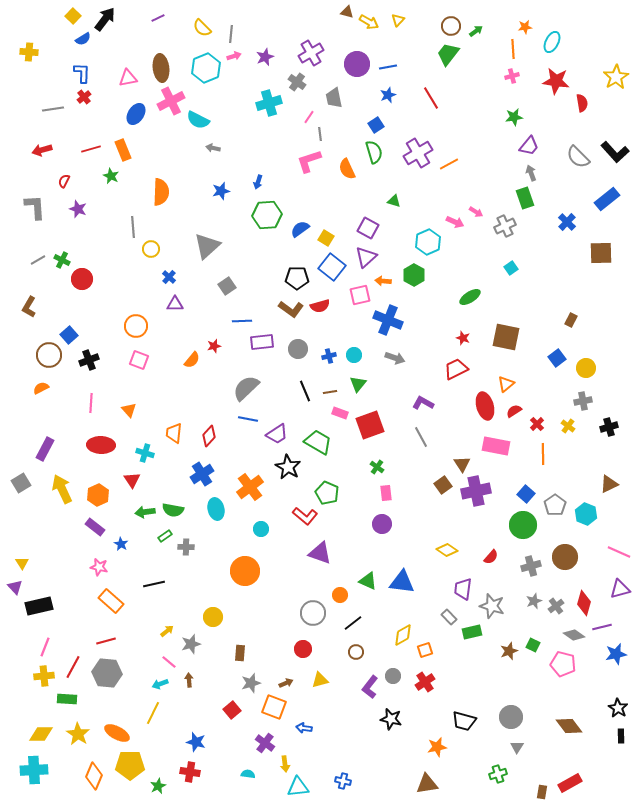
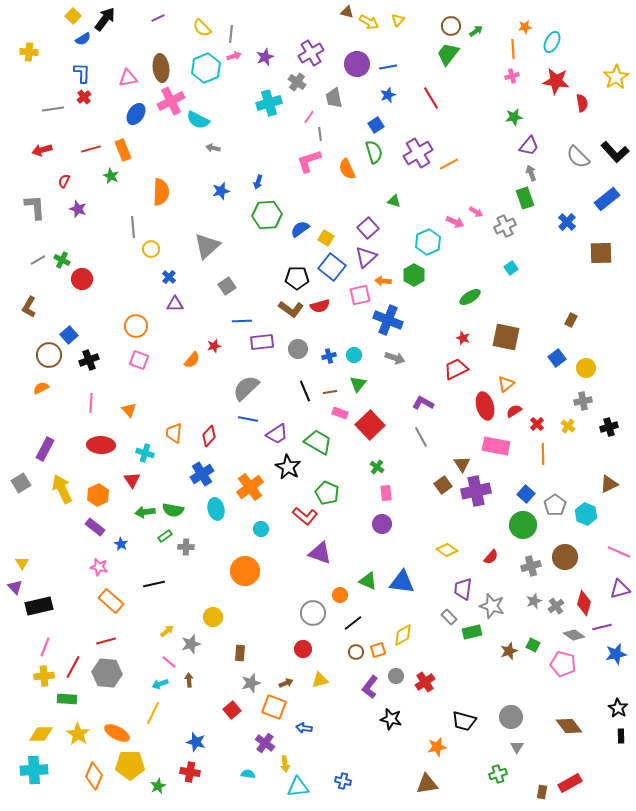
purple square at (368, 228): rotated 20 degrees clockwise
red square at (370, 425): rotated 24 degrees counterclockwise
orange square at (425, 650): moved 47 px left
gray circle at (393, 676): moved 3 px right
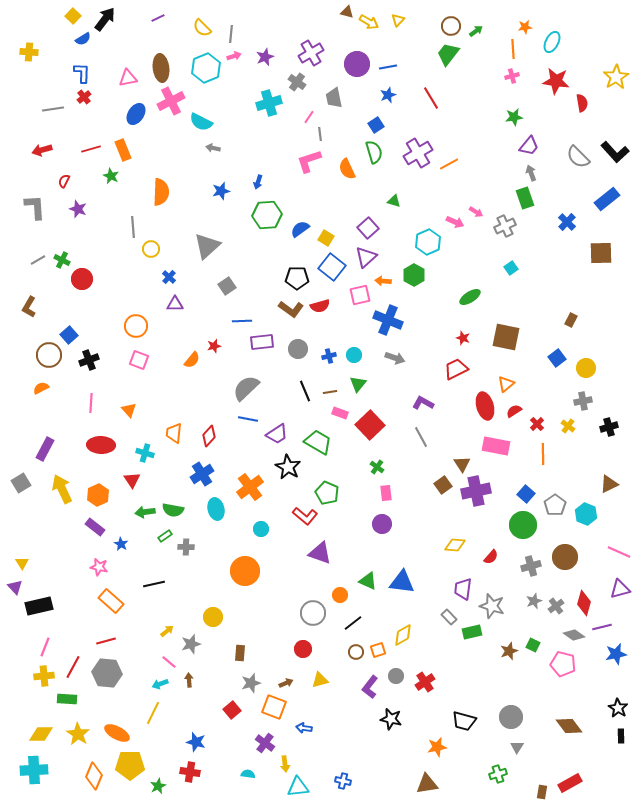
cyan semicircle at (198, 120): moved 3 px right, 2 px down
yellow diamond at (447, 550): moved 8 px right, 5 px up; rotated 30 degrees counterclockwise
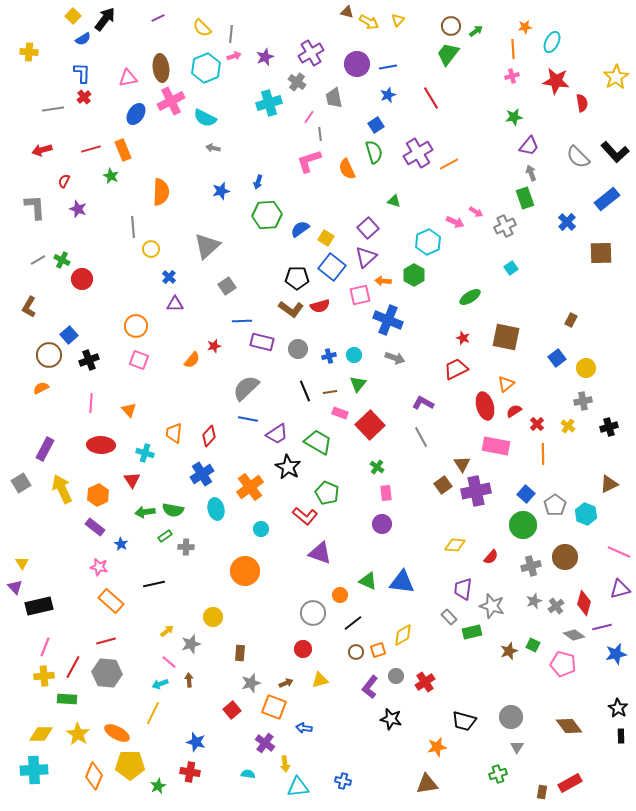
cyan semicircle at (201, 122): moved 4 px right, 4 px up
purple rectangle at (262, 342): rotated 20 degrees clockwise
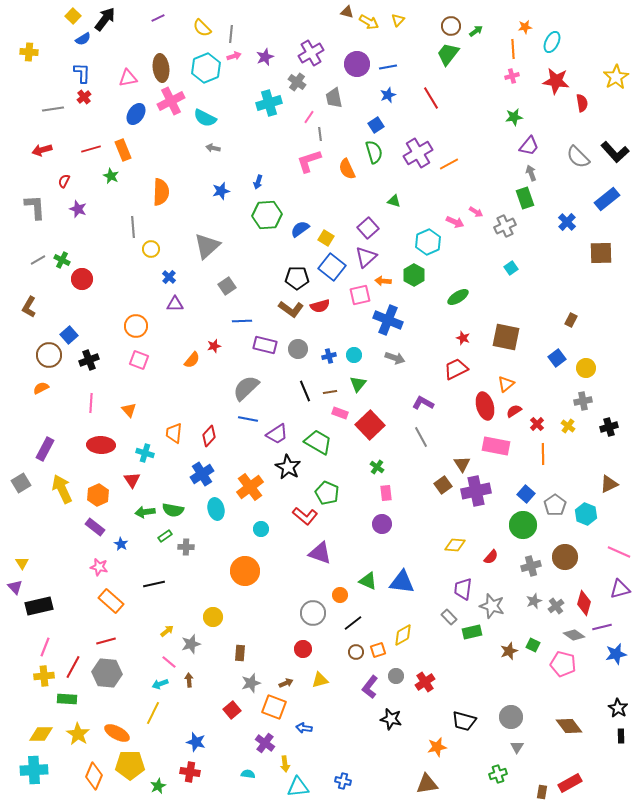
green ellipse at (470, 297): moved 12 px left
purple rectangle at (262, 342): moved 3 px right, 3 px down
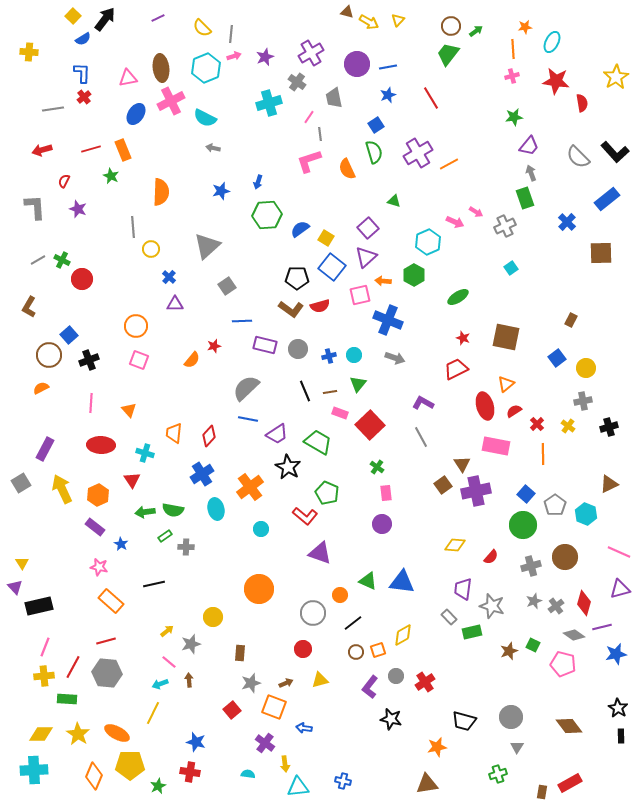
orange circle at (245, 571): moved 14 px right, 18 px down
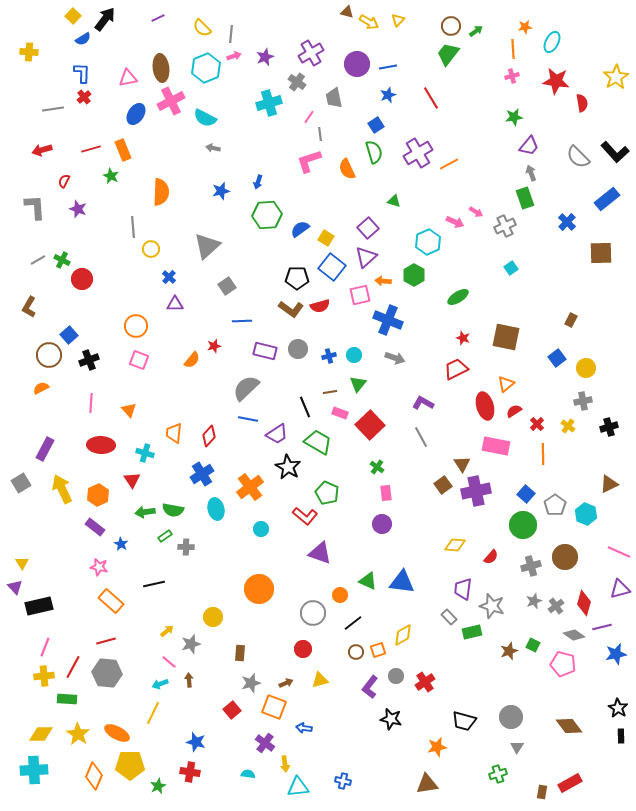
purple rectangle at (265, 345): moved 6 px down
black line at (305, 391): moved 16 px down
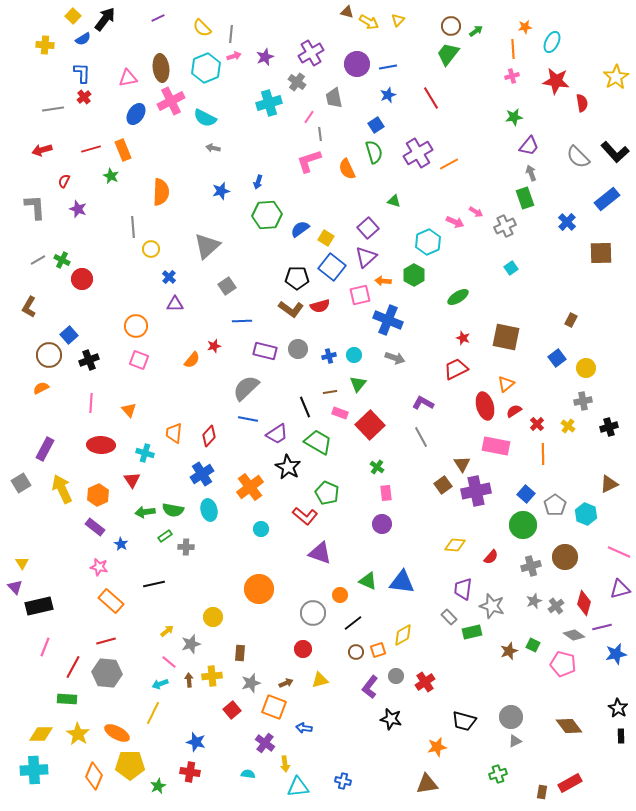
yellow cross at (29, 52): moved 16 px right, 7 px up
cyan ellipse at (216, 509): moved 7 px left, 1 px down
yellow cross at (44, 676): moved 168 px right
gray triangle at (517, 747): moved 2 px left, 6 px up; rotated 32 degrees clockwise
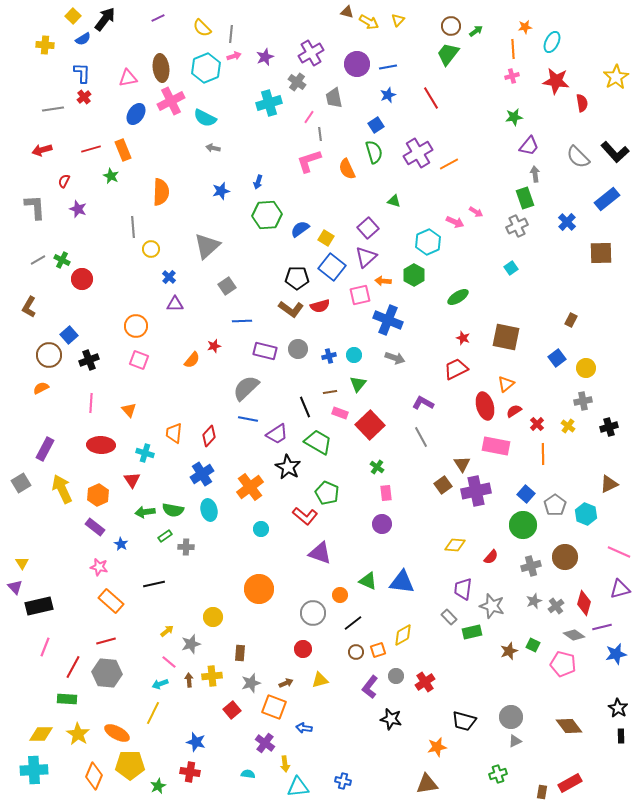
gray arrow at (531, 173): moved 4 px right, 1 px down; rotated 14 degrees clockwise
gray cross at (505, 226): moved 12 px right
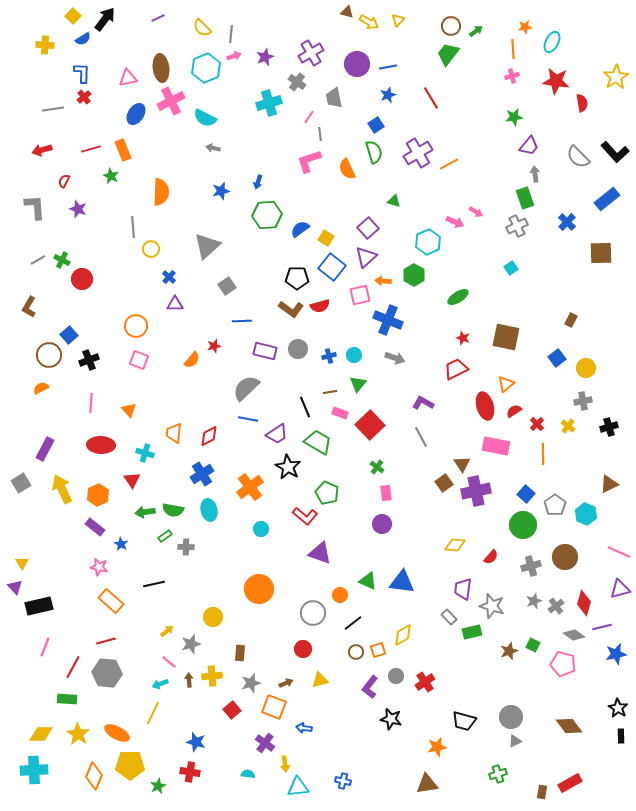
red diamond at (209, 436): rotated 20 degrees clockwise
brown square at (443, 485): moved 1 px right, 2 px up
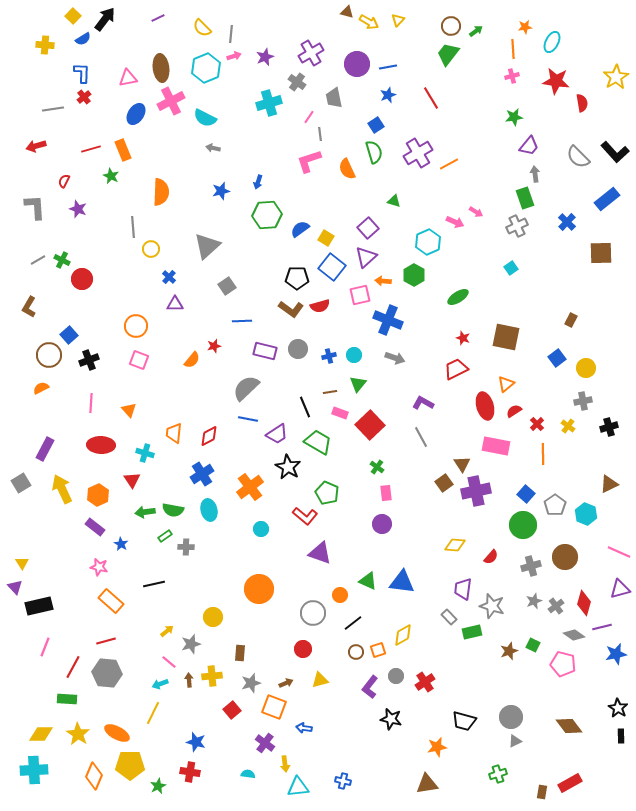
red arrow at (42, 150): moved 6 px left, 4 px up
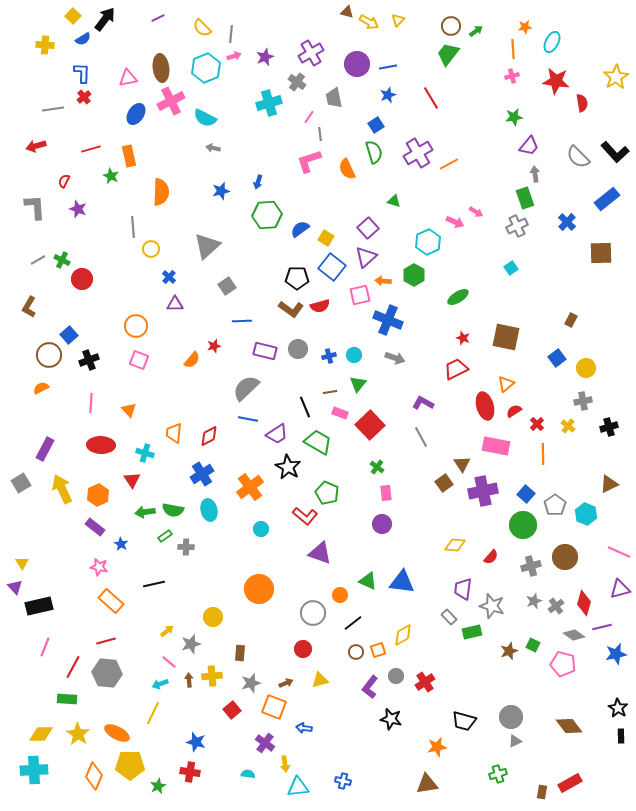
orange rectangle at (123, 150): moved 6 px right, 6 px down; rotated 10 degrees clockwise
purple cross at (476, 491): moved 7 px right
